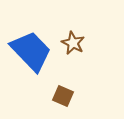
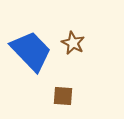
brown square: rotated 20 degrees counterclockwise
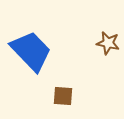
brown star: moved 35 px right; rotated 15 degrees counterclockwise
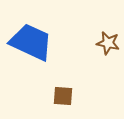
blue trapezoid: moved 9 px up; rotated 21 degrees counterclockwise
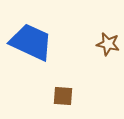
brown star: moved 1 px down
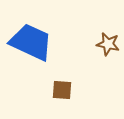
brown square: moved 1 px left, 6 px up
